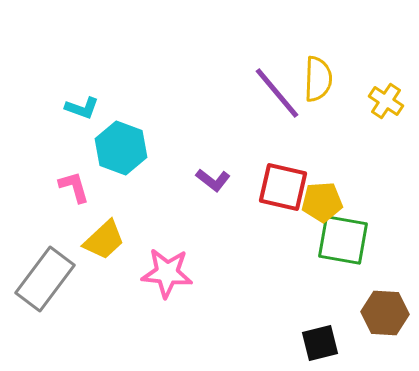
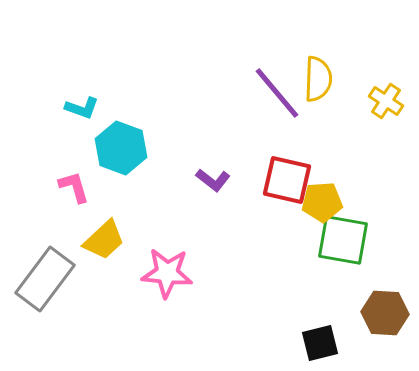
red square: moved 4 px right, 7 px up
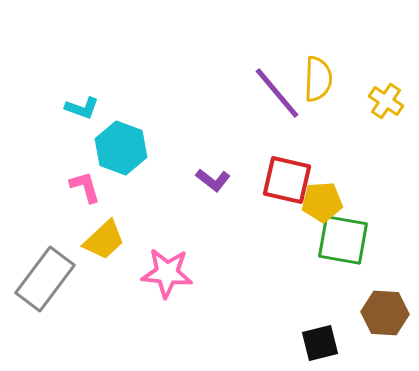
pink L-shape: moved 11 px right
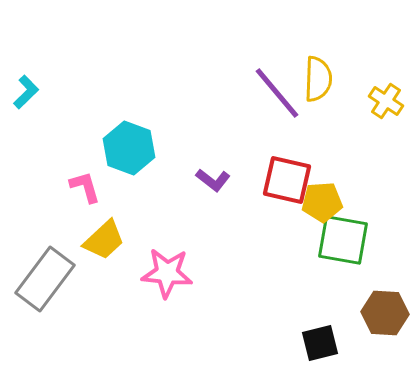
cyan L-shape: moved 56 px left, 16 px up; rotated 64 degrees counterclockwise
cyan hexagon: moved 8 px right
